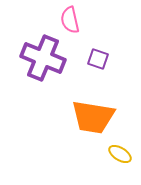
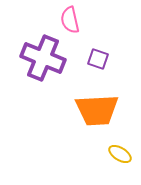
orange trapezoid: moved 4 px right, 7 px up; rotated 12 degrees counterclockwise
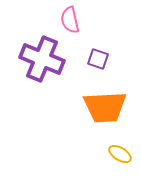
purple cross: moved 1 px left, 1 px down
orange trapezoid: moved 8 px right, 3 px up
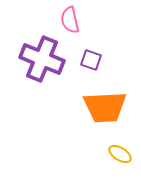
purple square: moved 7 px left, 1 px down
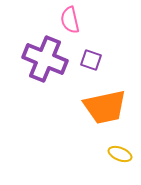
purple cross: moved 3 px right
orange trapezoid: rotated 9 degrees counterclockwise
yellow ellipse: rotated 10 degrees counterclockwise
